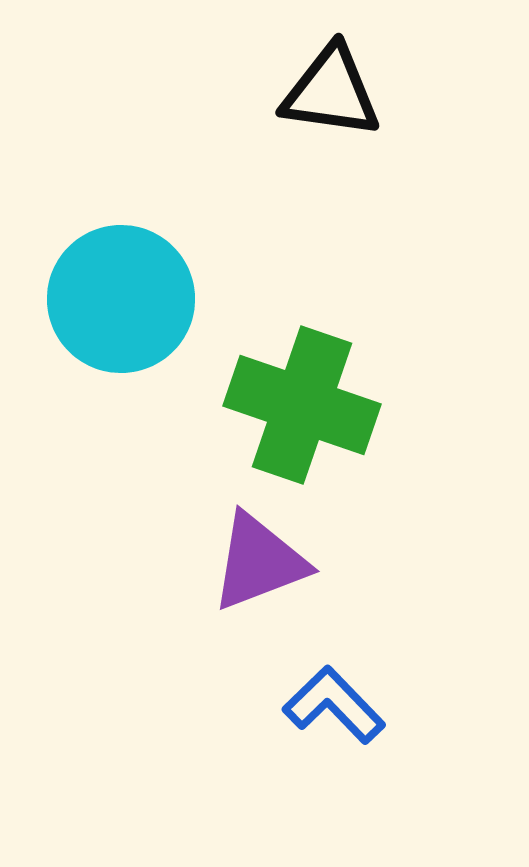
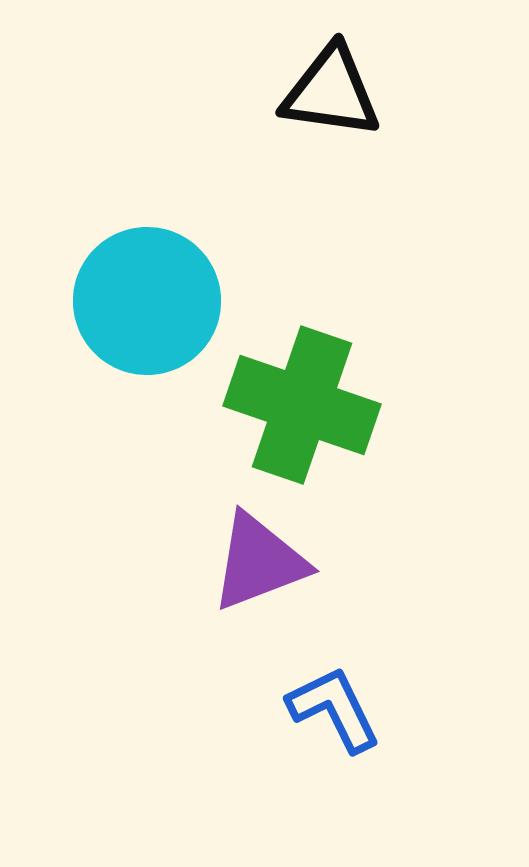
cyan circle: moved 26 px right, 2 px down
blue L-shape: moved 4 px down; rotated 18 degrees clockwise
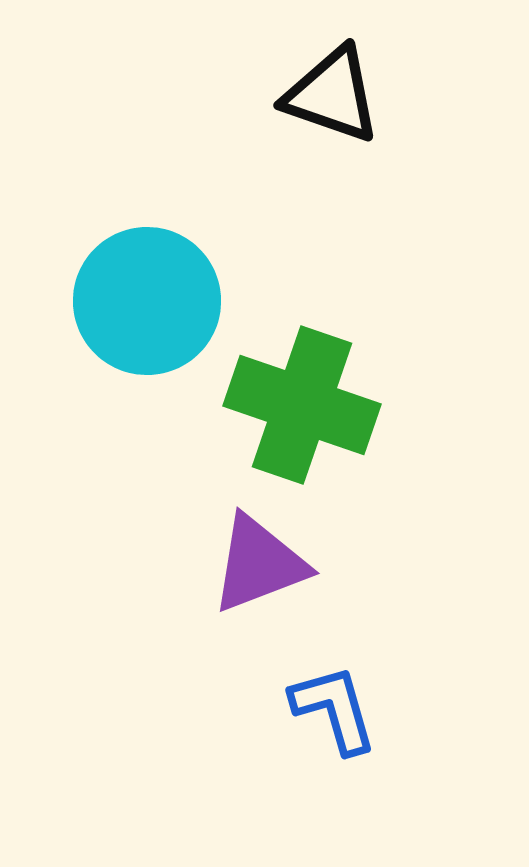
black triangle: moved 1 px right, 3 px down; rotated 11 degrees clockwise
purple triangle: moved 2 px down
blue L-shape: rotated 10 degrees clockwise
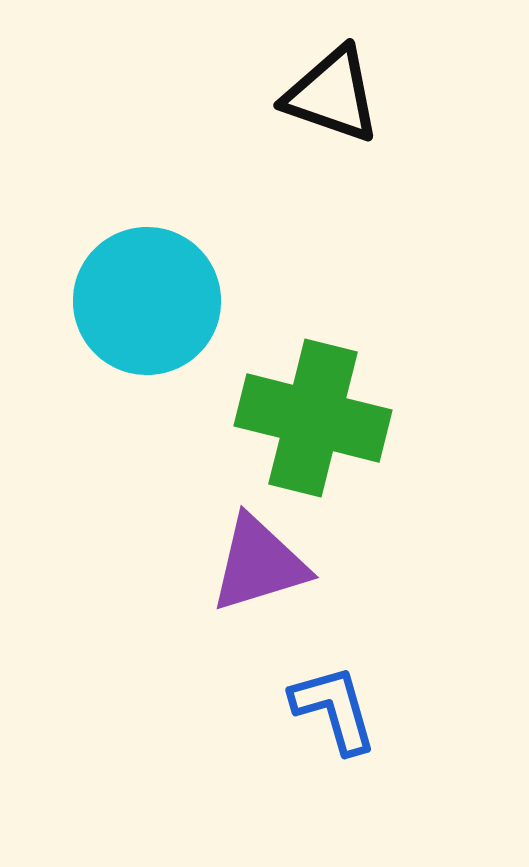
green cross: moved 11 px right, 13 px down; rotated 5 degrees counterclockwise
purple triangle: rotated 4 degrees clockwise
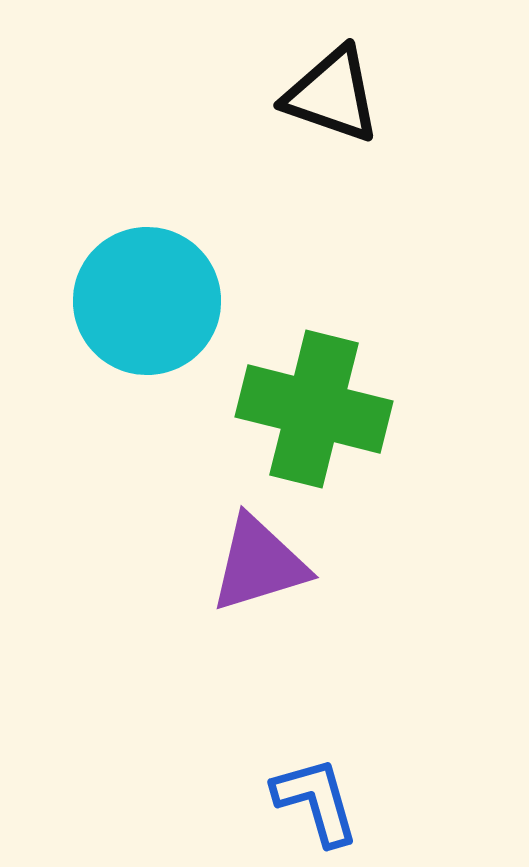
green cross: moved 1 px right, 9 px up
blue L-shape: moved 18 px left, 92 px down
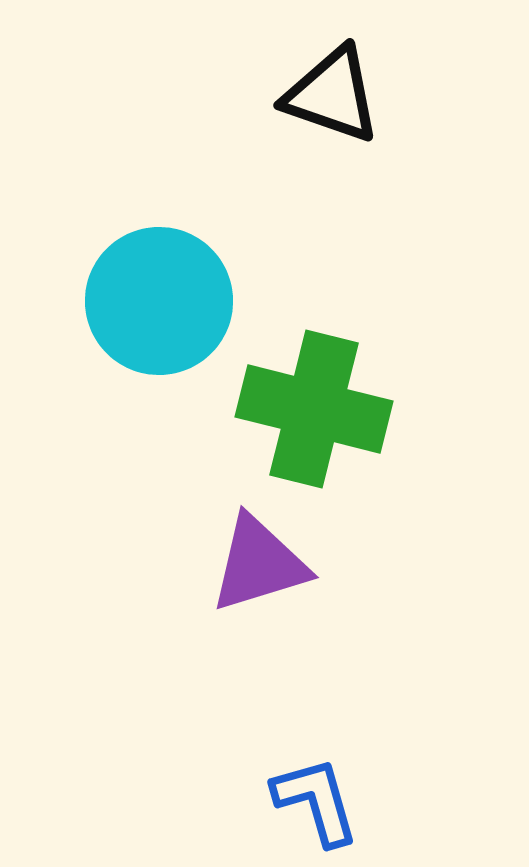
cyan circle: moved 12 px right
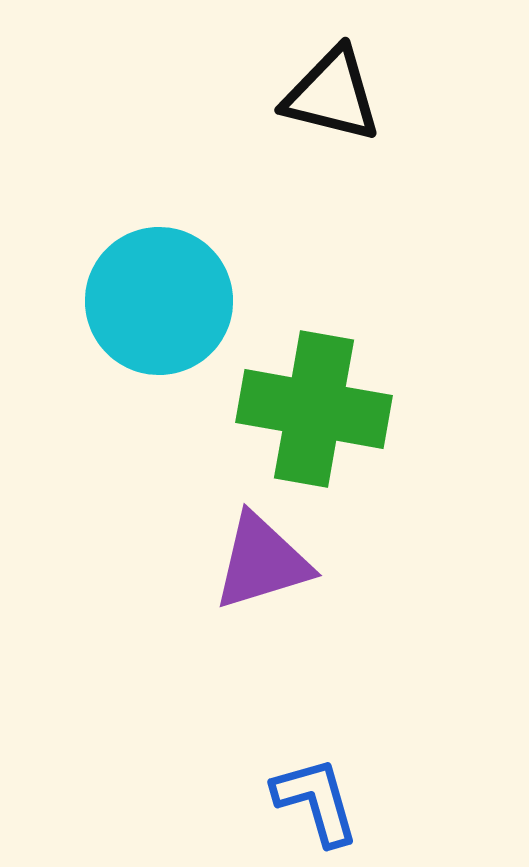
black triangle: rotated 5 degrees counterclockwise
green cross: rotated 4 degrees counterclockwise
purple triangle: moved 3 px right, 2 px up
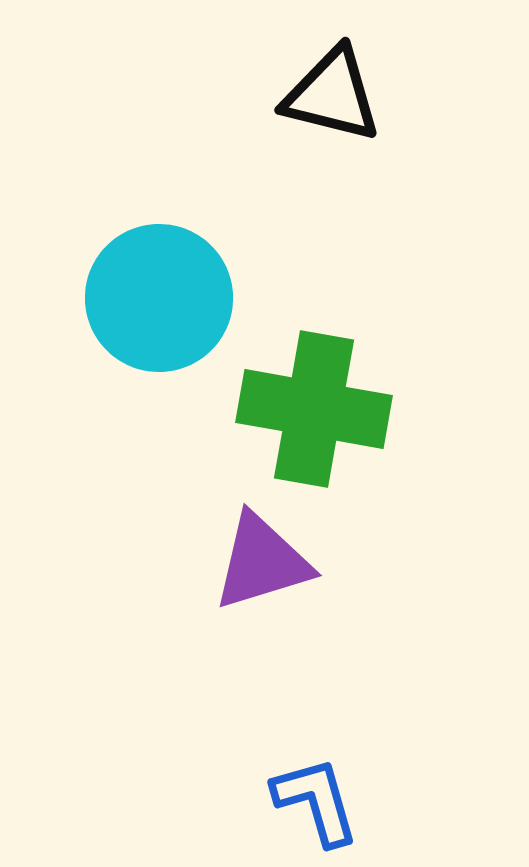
cyan circle: moved 3 px up
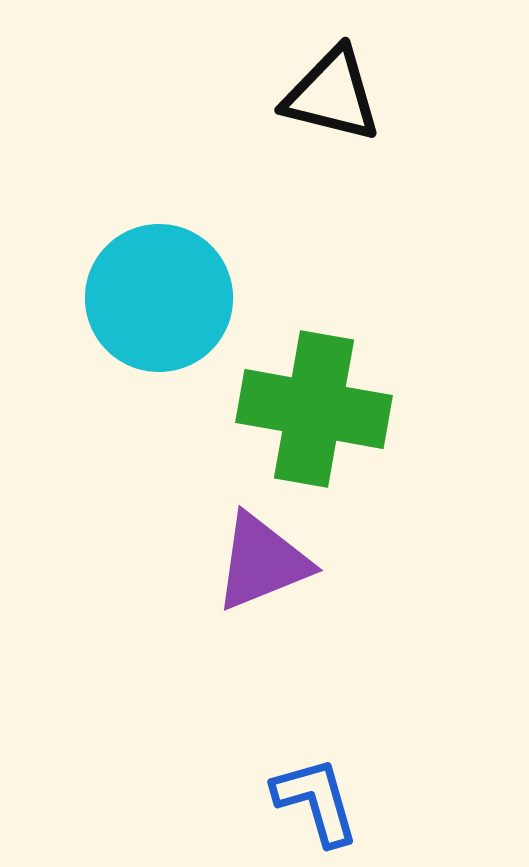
purple triangle: rotated 5 degrees counterclockwise
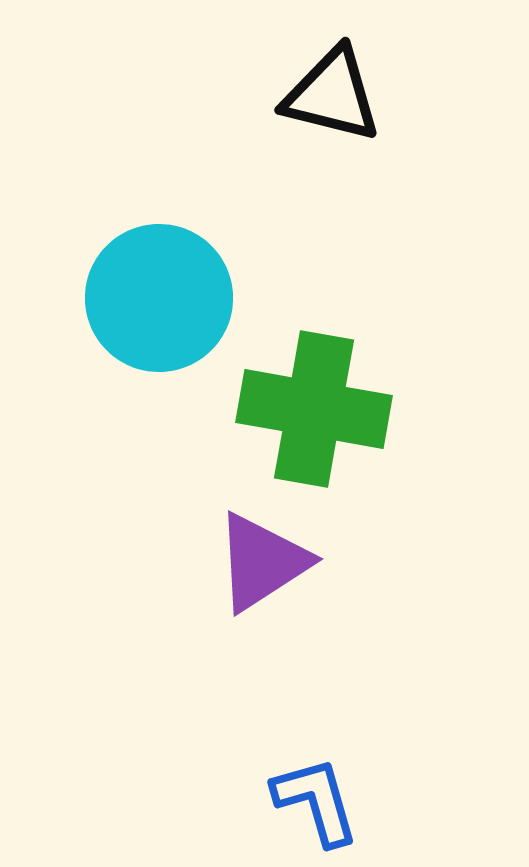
purple triangle: rotated 11 degrees counterclockwise
